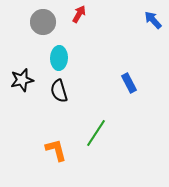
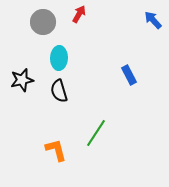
blue rectangle: moved 8 px up
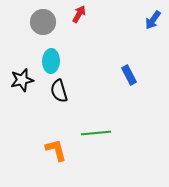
blue arrow: rotated 102 degrees counterclockwise
cyan ellipse: moved 8 px left, 3 px down
green line: rotated 52 degrees clockwise
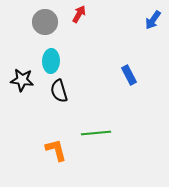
gray circle: moved 2 px right
black star: rotated 20 degrees clockwise
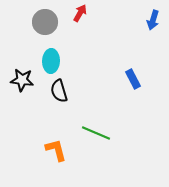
red arrow: moved 1 px right, 1 px up
blue arrow: rotated 18 degrees counterclockwise
blue rectangle: moved 4 px right, 4 px down
green line: rotated 28 degrees clockwise
